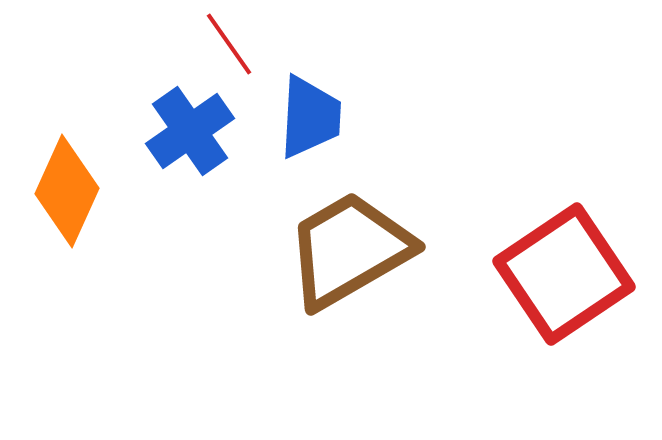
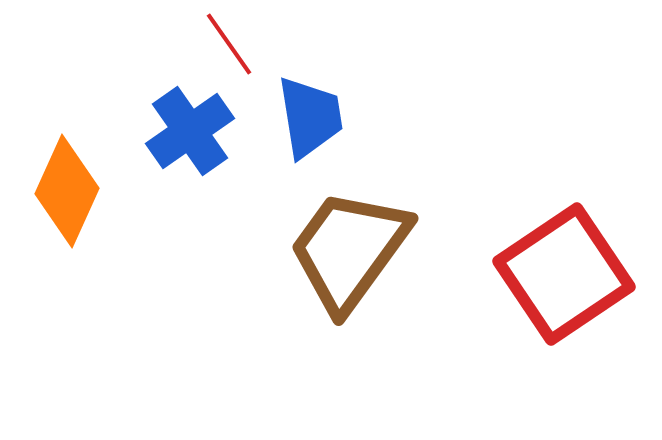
blue trapezoid: rotated 12 degrees counterclockwise
brown trapezoid: rotated 24 degrees counterclockwise
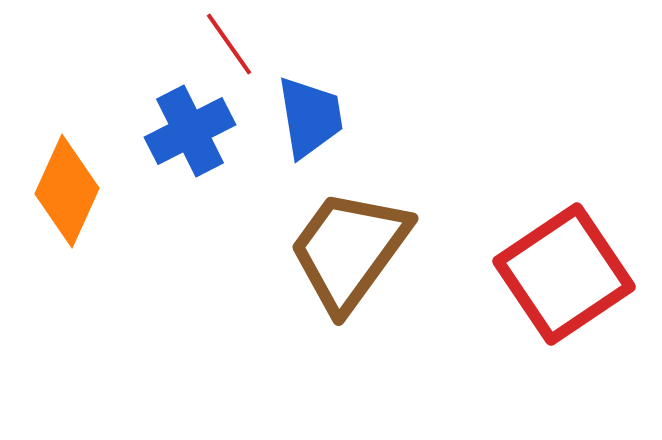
blue cross: rotated 8 degrees clockwise
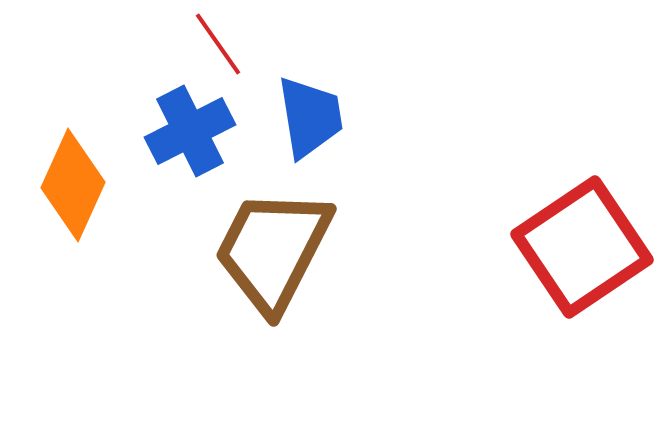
red line: moved 11 px left
orange diamond: moved 6 px right, 6 px up
brown trapezoid: moved 76 px left; rotated 9 degrees counterclockwise
red square: moved 18 px right, 27 px up
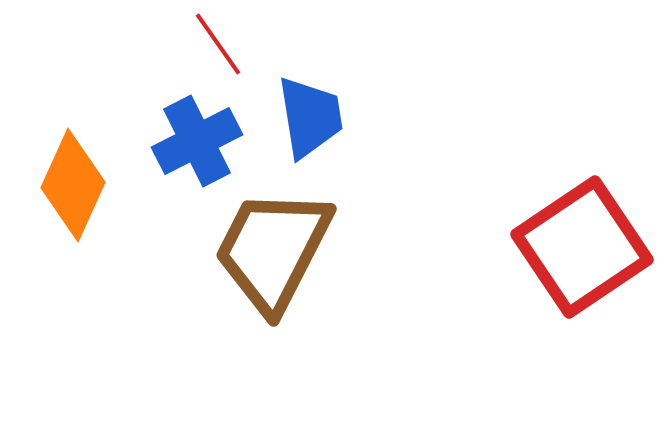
blue cross: moved 7 px right, 10 px down
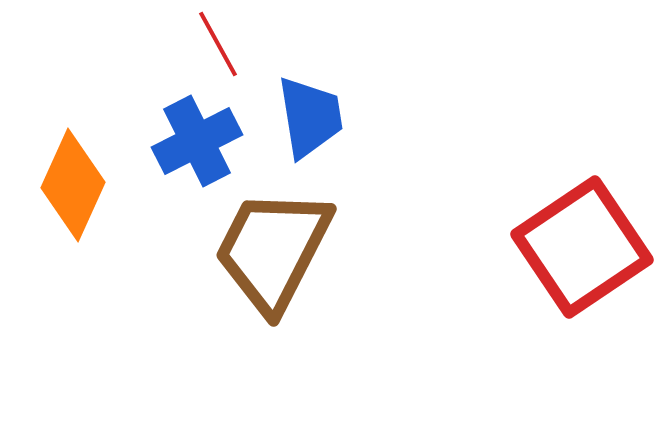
red line: rotated 6 degrees clockwise
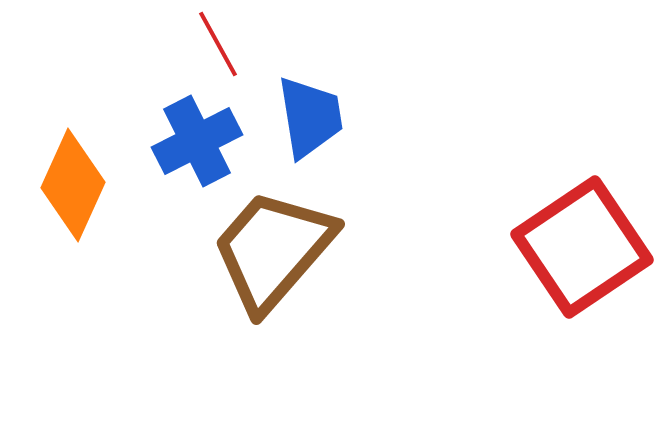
brown trapezoid: rotated 14 degrees clockwise
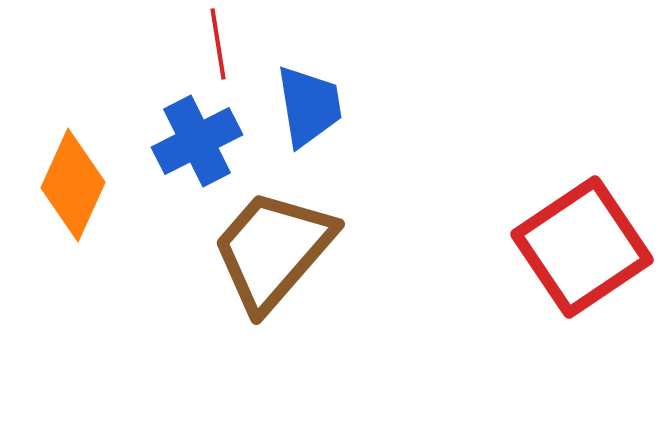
red line: rotated 20 degrees clockwise
blue trapezoid: moved 1 px left, 11 px up
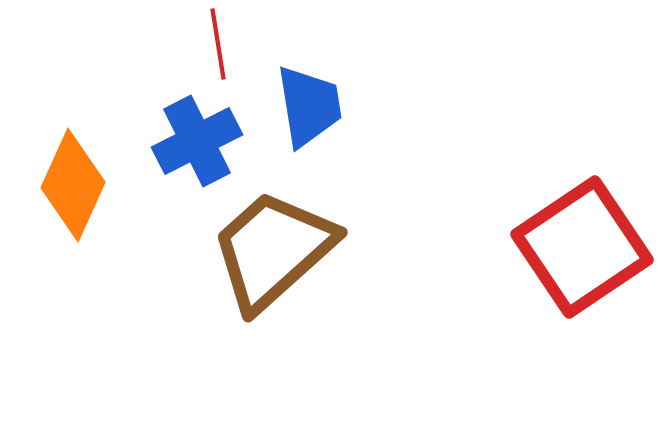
brown trapezoid: rotated 7 degrees clockwise
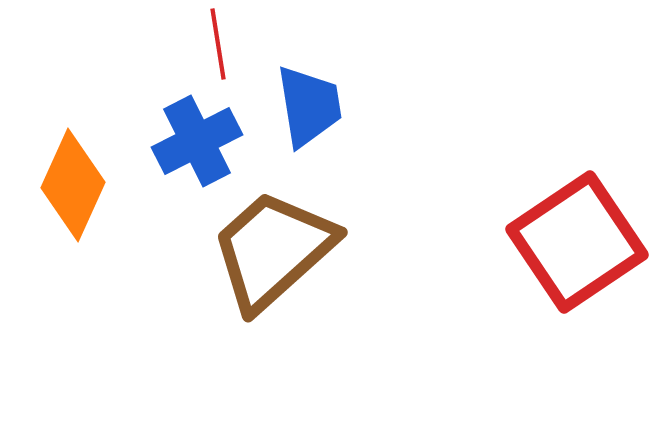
red square: moved 5 px left, 5 px up
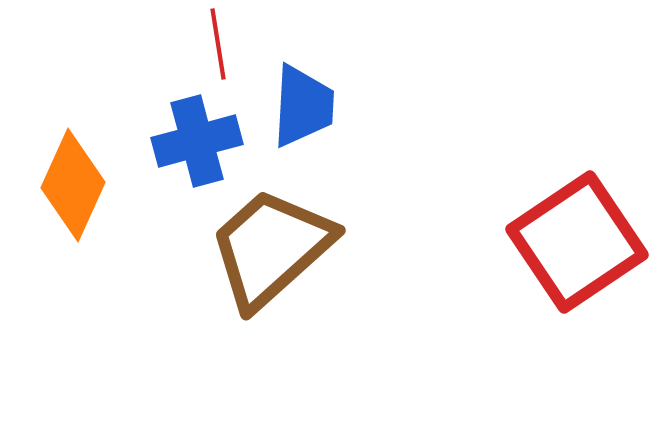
blue trapezoid: moved 6 px left; rotated 12 degrees clockwise
blue cross: rotated 12 degrees clockwise
brown trapezoid: moved 2 px left, 2 px up
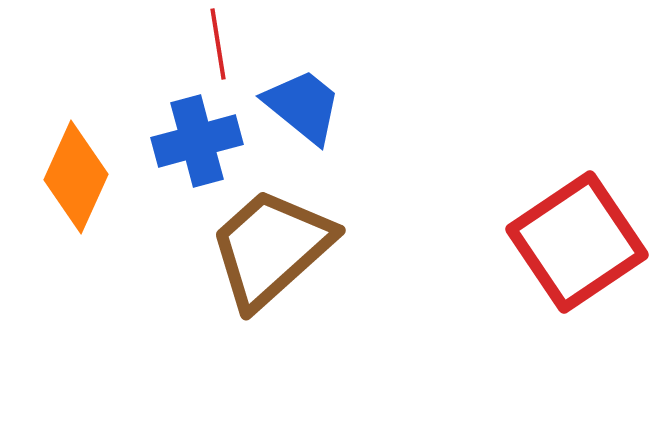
blue trapezoid: rotated 54 degrees counterclockwise
orange diamond: moved 3 px right, 8 px up
